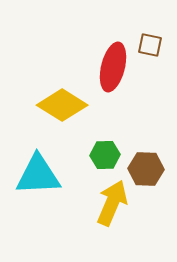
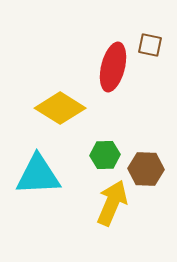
yellow diamond: moved 2 px left, 3 px down
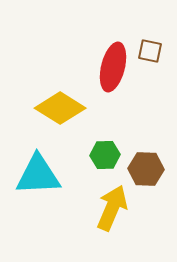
brown square: moved 6 px down
yellow arrow: moved 5 px down
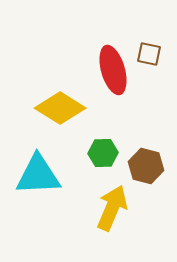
brown square: moved 1 px left, 3 px down
red ellipse: moved 3 px down; rotated 30 degrees counterclockwise
green hexagon: moved 2 px left, 2 px up
brown hexagon: moved 3 px up; rotated 12 degrees clockwise
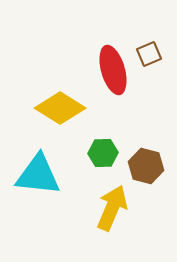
brown square: rotated 35 degrees counterclockwise
cyan triangle: rotated 9 degrees clockwise
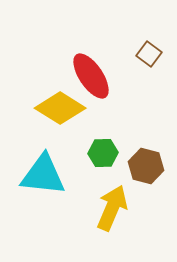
brown square: rotated 30 degrees counterclockwise
red ellipse: moved 22 px left, 6 px down; rotated 18 degrees counterclockwise
cyan triangle: moved 5 px right
